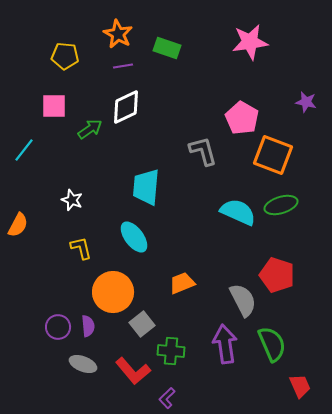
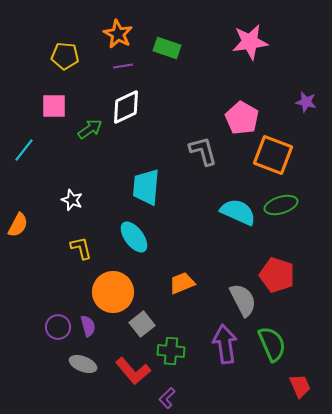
purple semicircle: rotated 10 degrees counterclockwise
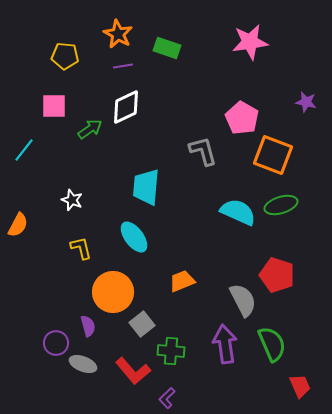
orange trapezoid: moved 2 px up
purple circle: moved 2 px left, 16 px down
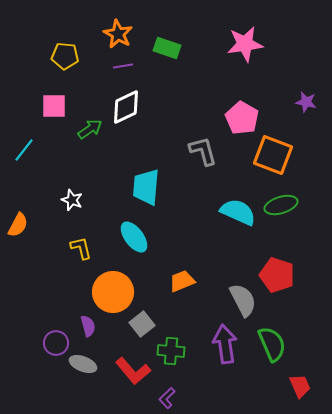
pink star: moved 5 px left, 2 px down
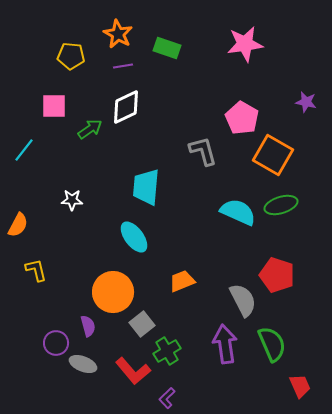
yellow pentagon: moved 6 px right
orange square: rotated 9 degrees clockwise
white star: rotated 20 degrees counterclockwise
yellow L-shape: moved 45 px left, 22 px down
green cross: moved 4 px left; rotated 36 degrees counterclockwise
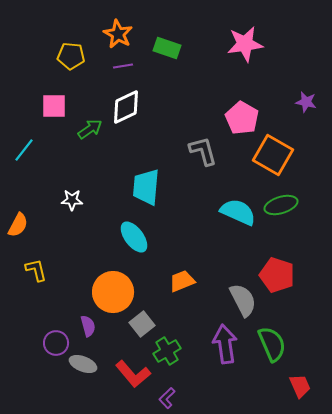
red L-shape: moved 3 px down
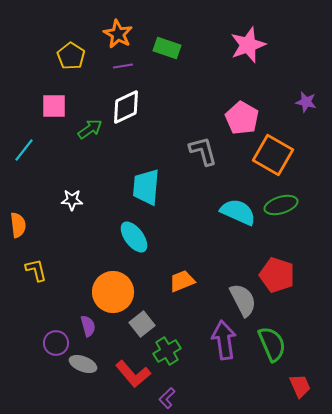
pink star: moved 3 px right, 1 px down; rotated 12 degrees counterclockwise
yellow pentagon: rotated 28 degrees clockwise
orange semicircle: rotated 35 degrees counterclockwise
purple arrow: moved 1 px left, 4 px up
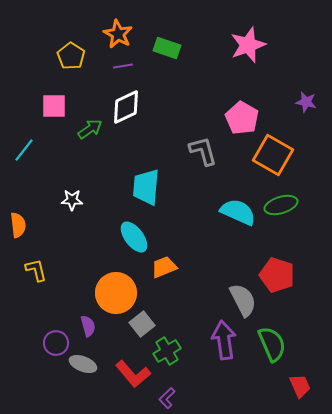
orange trapezoid: moved 18 px left, 14 px up
orange circle: moved 3 px right, 1 px down
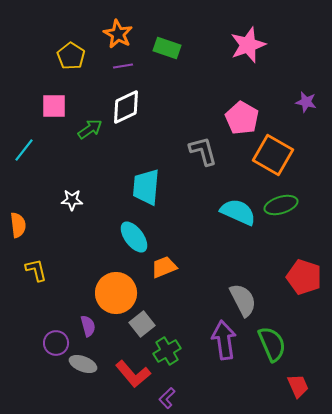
red pentagon: moved 27 px right, 2 px down
red trapezoid: moved 2 px left
